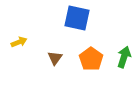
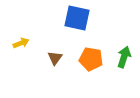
yellow arrow: moved 2 px right, 1 px down
orange pentagon: rotated 25 degrees counterclockwise
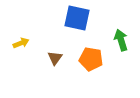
green arrow: moved 3 px left, 17 px up; rotated 35 degrees counterclockwise
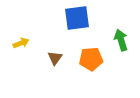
blue square: rotated 20 degrees counterclockwise
orange pentagon: rotated 15 degrees counterclockwise
